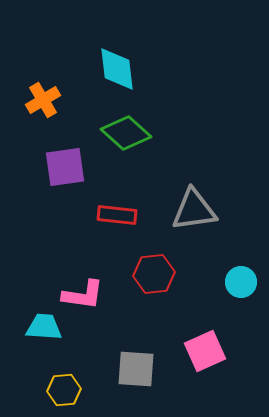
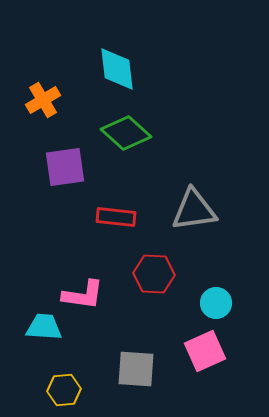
red rectangle: moved 1 px left, 2 px down
red hexagon: rotated 9 degrees clockwise
cyan circle: moved 25 px left, 21 px down
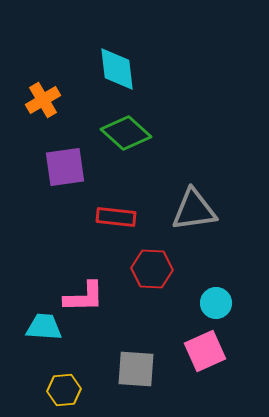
red hexagon: moved 2 px left, 5 px up
pink L-shape: moved 1 px right, 2 px down; rotated 9 degrees counterclockwise
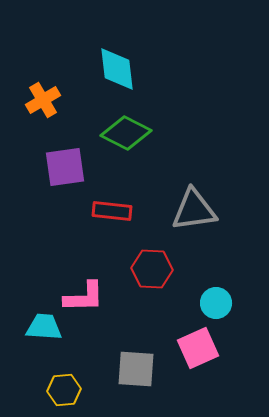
green diamond: rotated 15 degrees counterclockwise
red rectangle: moved 4 px left, 6 px up
pink square: moved 7 px left, 3 px up
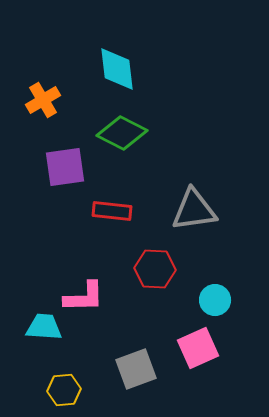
green diamond: moved 4 px left
red hexagon: moved 3 px right
cyan circle: moved 1 px left, 3 px up
gray square: rotated 24 degrees counterclockwise
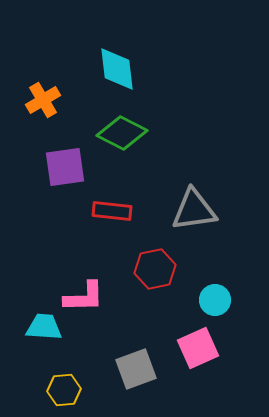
red hexagon: rotated 15 degrees counterclockwise
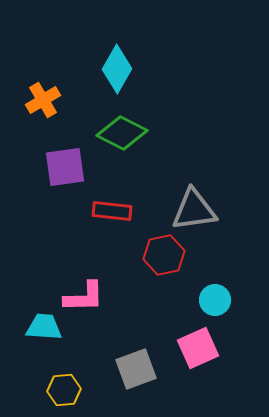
cyan diamond: rotated 36 degrees clockwise
red hexagon: moved 9 px right, 14 px up
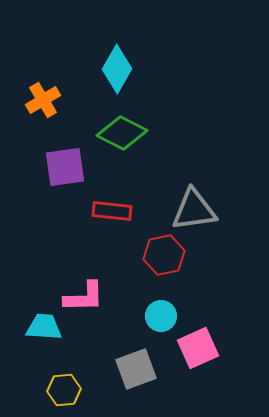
cyan circle: moved 54 px left, 16 px down
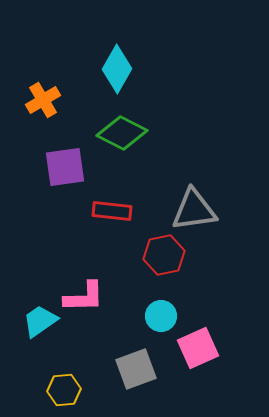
cyan trapezoid: moved 4 px left, 6 px up; rotated 39 degrees counterclockwise
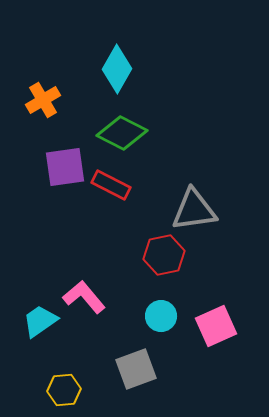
red rectangle: moved 1 px left, 26 px up; rotated 21 degrees clockwise
pink L-shape: rotated 129 degrees counterclockwise
pink square: moved 18 px right, 22 px up
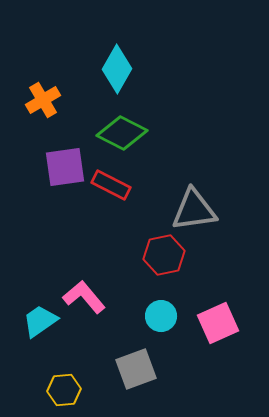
pink square: moved 2 px right, 3 px up
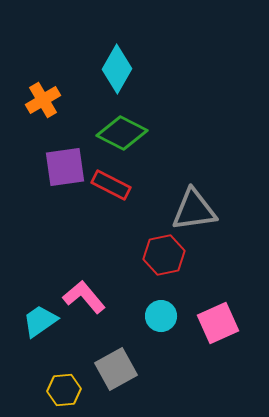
gray square: moved 20 px left; rotated 9 degrees counterclockwise
